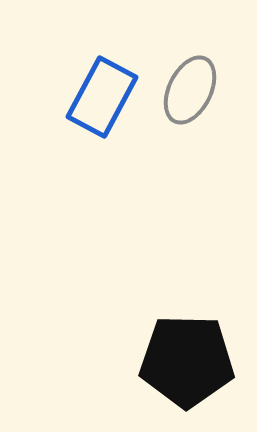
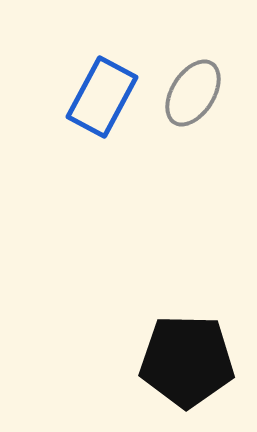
gray ellipse: moved 3 px right, 3 px down; rotated 6 degrees clockwise
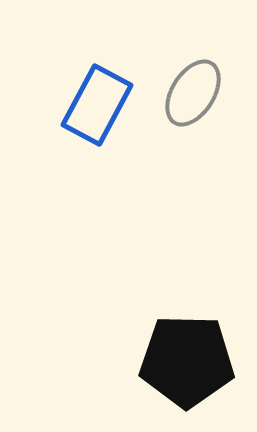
blue rectangle: moved 5 px left, 8 px down
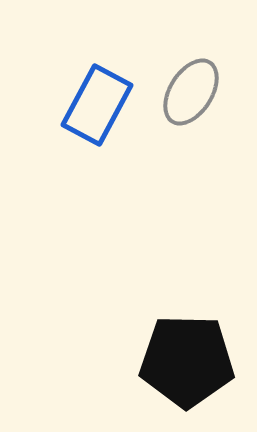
gray ellipse: moved 2 px left, 1 px up
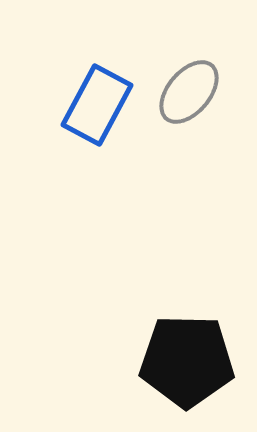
gray ellipse: moved 2 px left; rotated 8 degrees clockwise
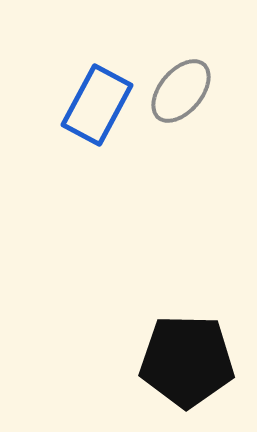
gray ellipse: moved 8 px left, 1 px up
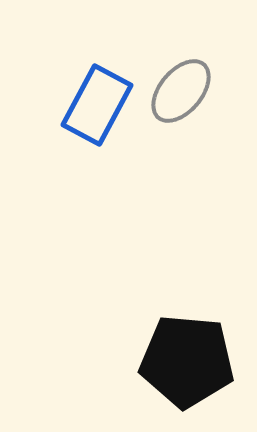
black pentagon: rotated 4 degrees clockwise
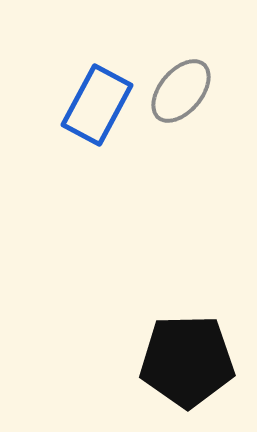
black pentagon: rotated 6 degrees counterclockwise
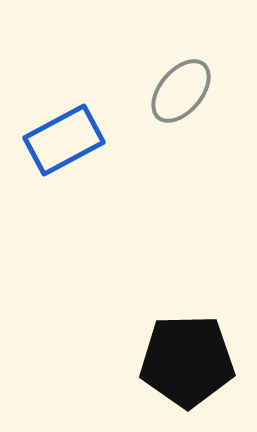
blue rectangle: moved 33 px left, 35 px down; rotated 34 degrees clockwise
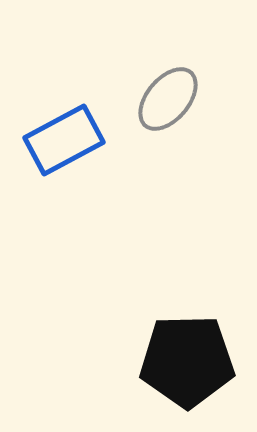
gray ellipse: moved 13 px left, 8 px down
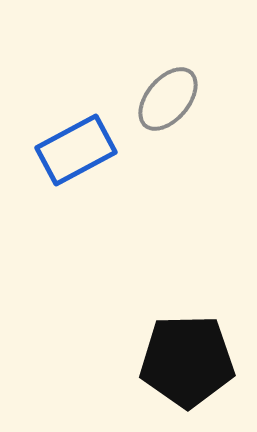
blue rectangle: moved 12 px right, 10 px down
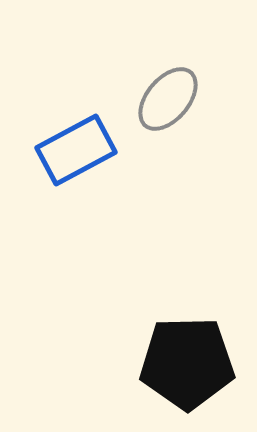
black pentagon: moved 2 px down
